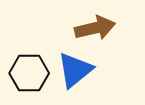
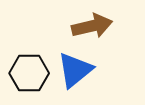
brown arrow: moved 3 px left, 2 px up
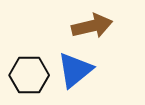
black hexagon: moved 2 px down
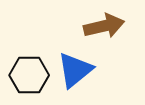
brown arrow: moved 12 px right
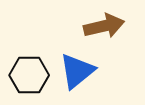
blue triangle: moved 2 px right, 1 px down
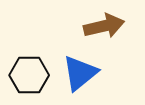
blue triangle: moved 3 px right, 2 px down
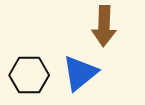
brown arrow: rotated 105 degrees clockwise
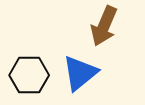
brown arrow: rotated 21 degrees clockwise
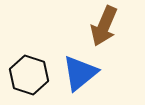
black hexagon: rotated 18 degrees clockwise
